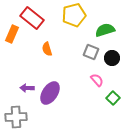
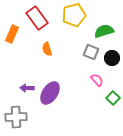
red rectangle: moved 5 px right; rotated 15 degrees clockwise
green semicircle: moved 1 px left, 1 px down
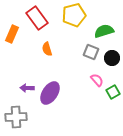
green square: moved 6 px up; rotated 16 degrees clockwise
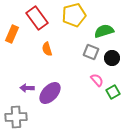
purple ellipse: rotated 10 degrees clockwise
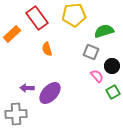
yellow pentagon: rotated 10 degrees clockwise
orange rectangle: rotated 24 degrees clockwise
black circle: moved 8 px down
pink semicircle: moved 4 px up
gray cross: moved 3 px up
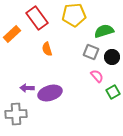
black circle: moved 9 px up
purple ellipse: rotated 30 degrees clockwise
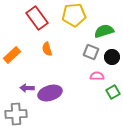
orange rectangle: moved 21 px down
pink semicircle: rotated 48 degrees counterclockwise
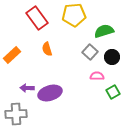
gray square: moved 1 px left; rotated 21 degrees clockwise
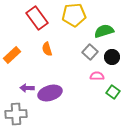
green square: rotated 24 degrees counterclockwise
